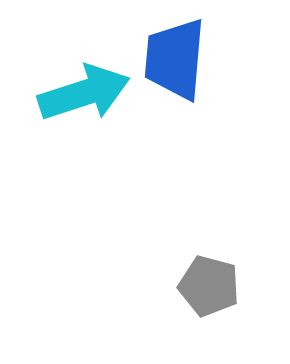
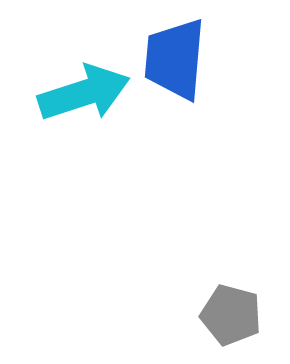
gray pentagon: moved 22 px right, 29 px down
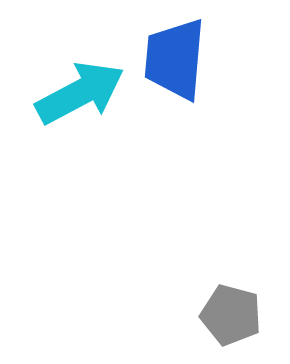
cyan arrow: moved 4 px left; rotated 10 degrees counterclockwise
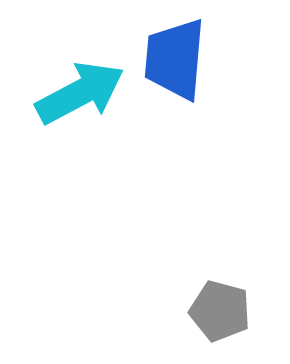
gray pentagon: moved 11 px left, 4 px up
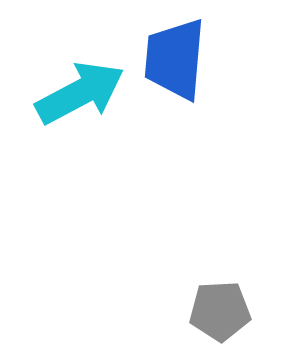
gray pentagon: rotated 18 degrees counterclockwise
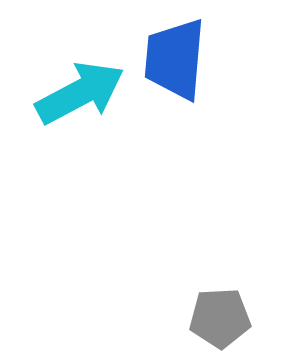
gray pentagon: moved 7 px down
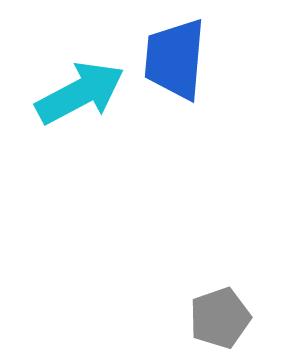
gray pentagon: rotated 16 degrees counterclockwise
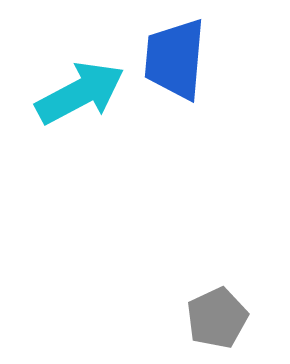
gray pentagon: moved 3 px left; rotated 6 degrees counterclockwise
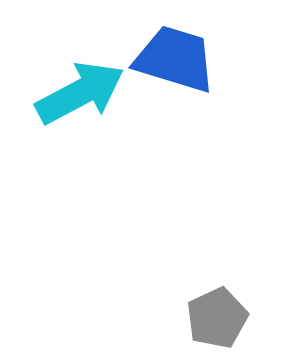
blue trapezoid: rotated 102 degrees clockwise
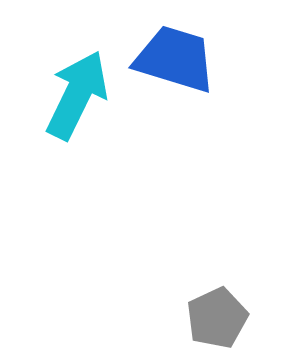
cyan arrow: moved 3 px left, 2 px down; rotated 36 degrees counterclockwise
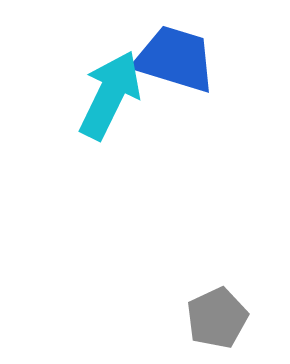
cyan arrow: moved 33 px right
